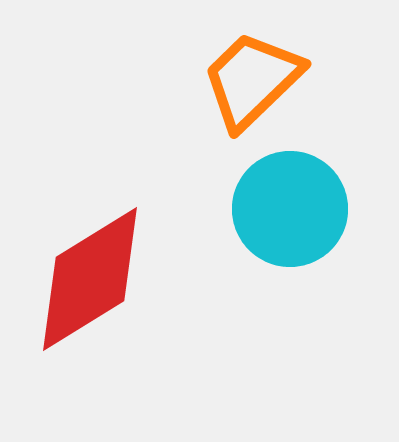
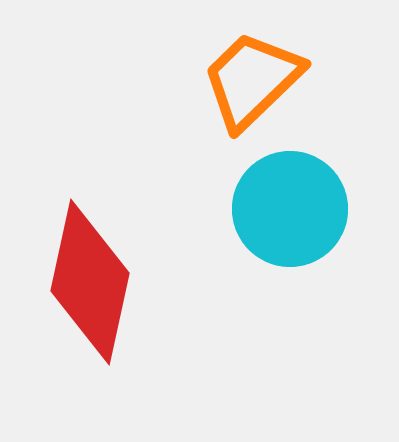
red diamond: moved 3 px down; rotated 46 degrees counterclockwise
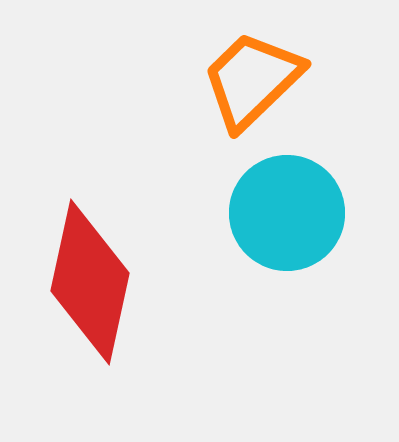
cyan circle: moved 3 px left, 4 px down
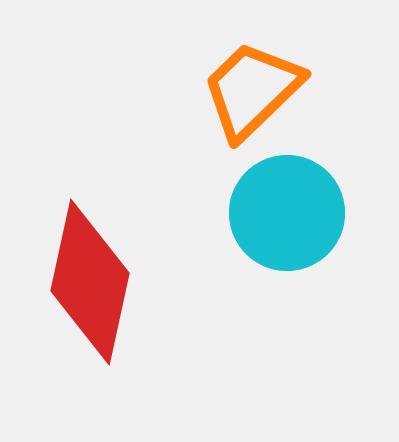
orange trapezoid: moved 10 px down
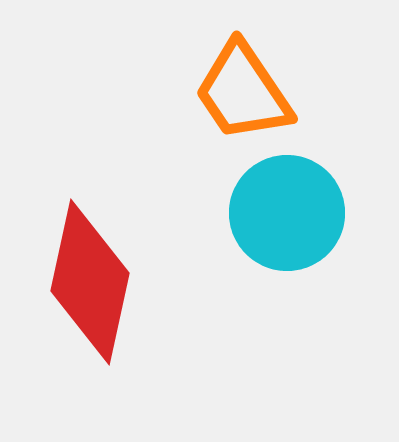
orange trapezoid: moved 9 px left, 2 px down; rotated 80 degrees counterclockwise
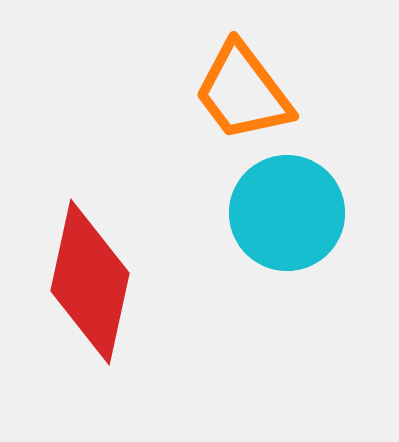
orange trapezoid: rotated 3 degrees counterclockwise
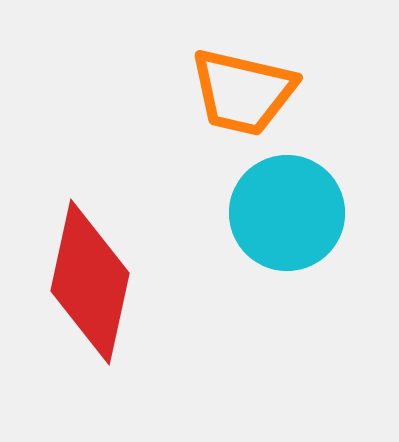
orange trapezoid: rotated 40 degrees counterclockwise
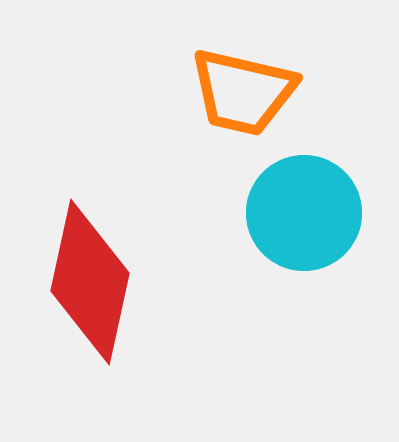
cyan circle: moved 17 px right
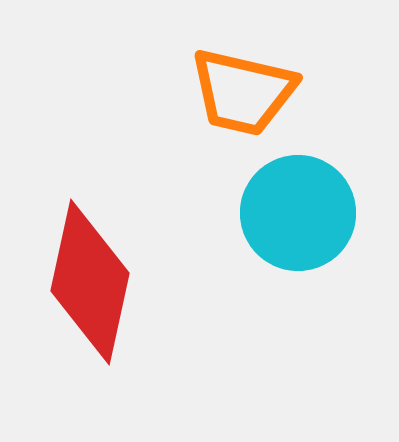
cyan circle: moved 6 px left
